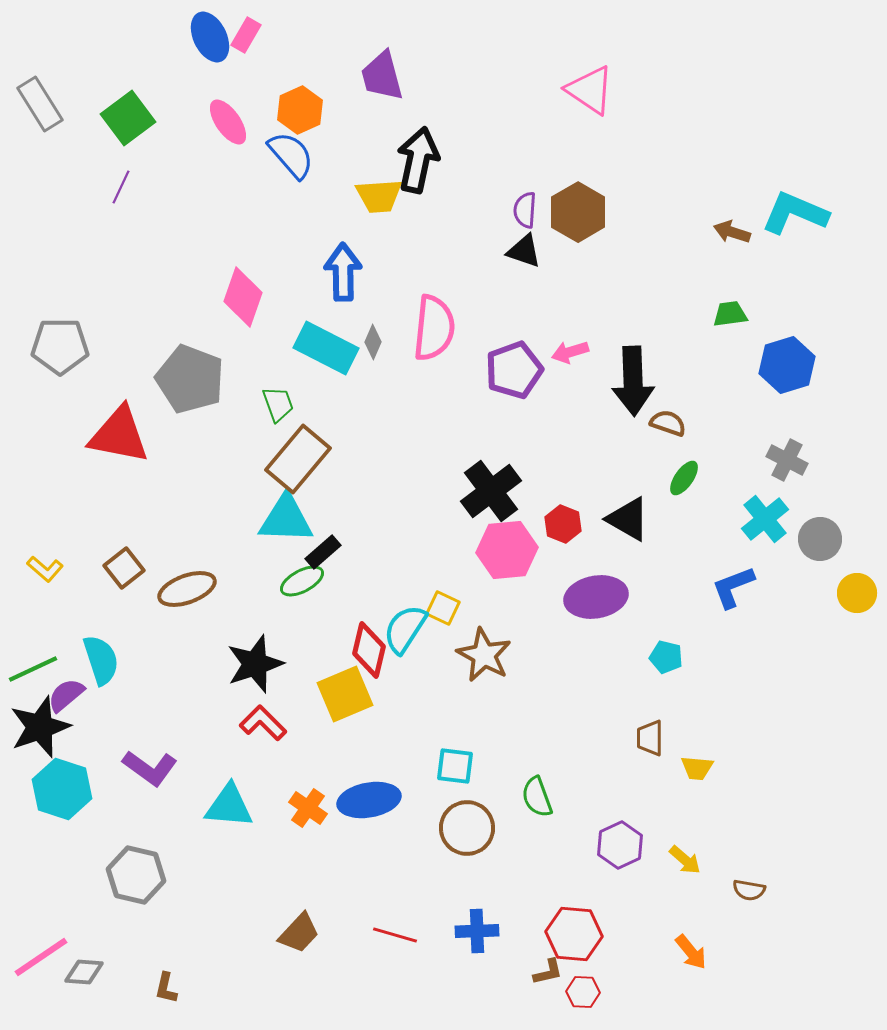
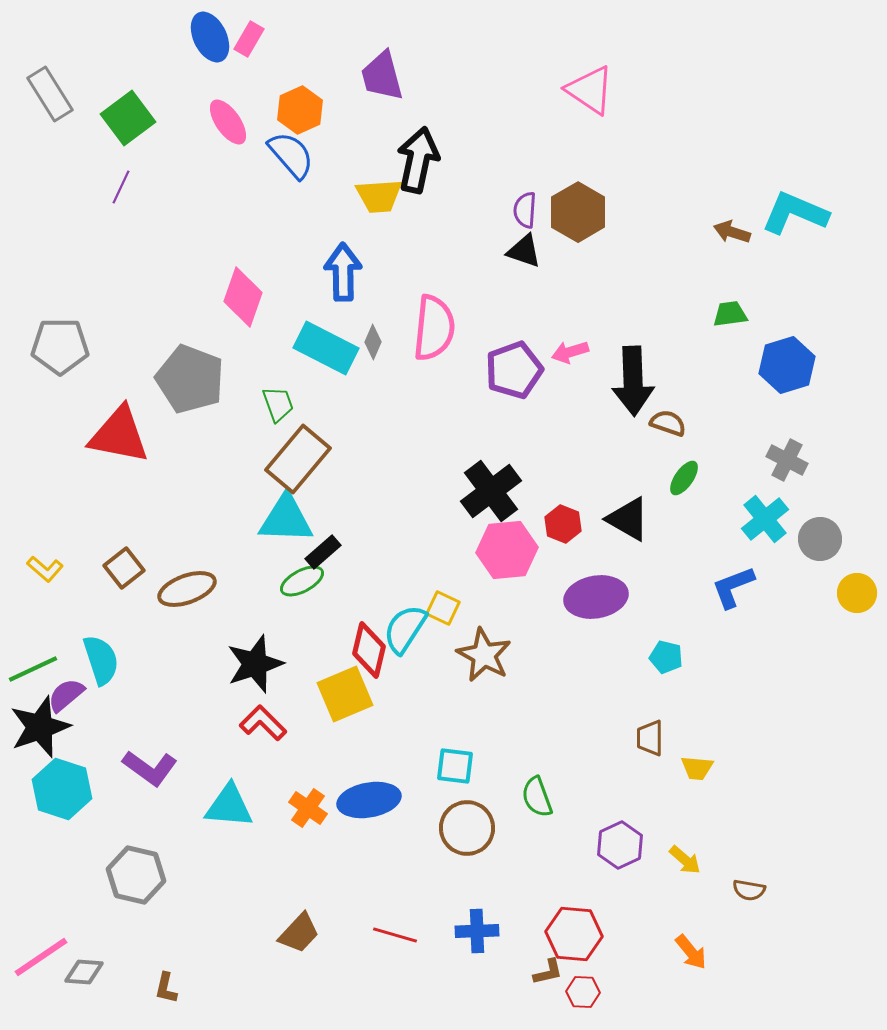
pink rectangle at (246, 35): moved 3 px right, 4 px down
gray rectangle at (40, 104): moved 10 px right, 10 px up
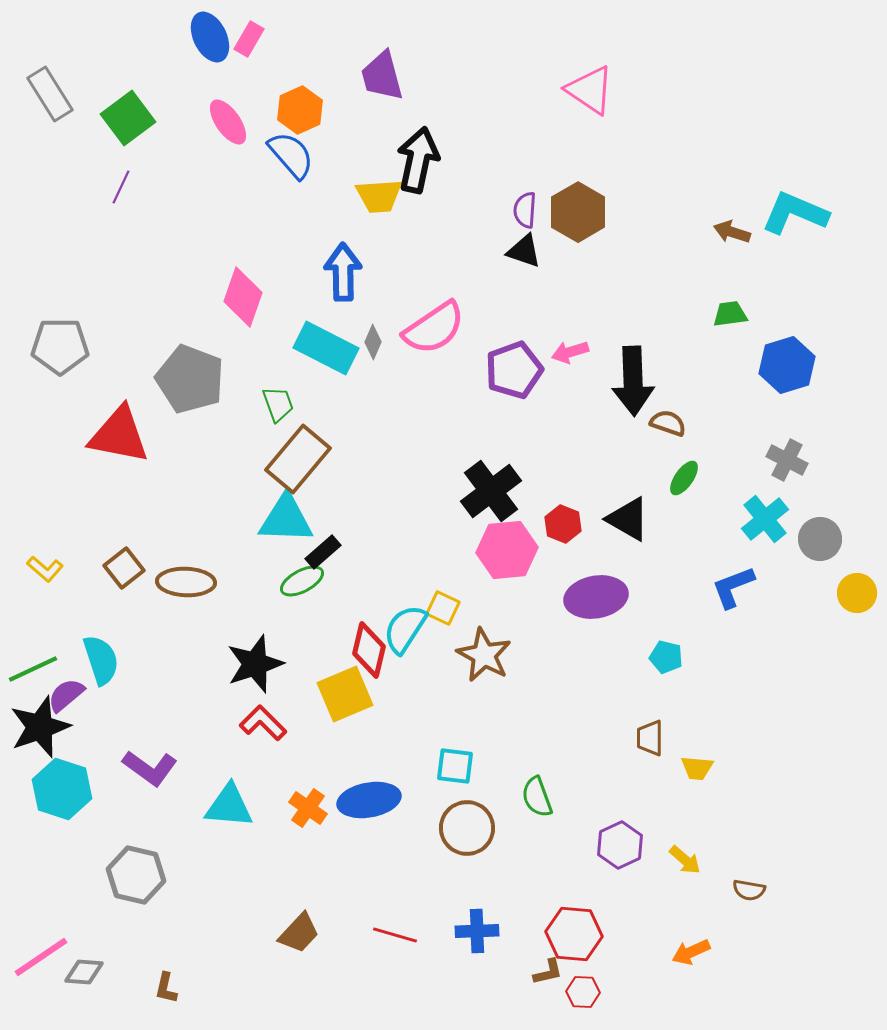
pink semicircle at (434, 328): rotated 50 degrees clockwise
brown ellipse at (187, 589): moved 1 px left, 7 px up; rotated 22 degrees clockwise
orange arrow at (691, 952): rotated 105 degrees clockwise
